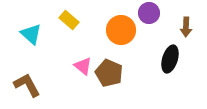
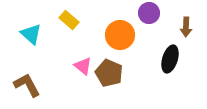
orange circle: moved 1 px left, 5 px down
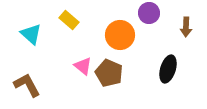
black ellipse: moved 2 px left, 10 px down
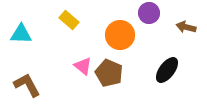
brown arrow: rotated 102 degrees clockwise
cyan triangle: moved 10 px left; rotated 40 degrees counterclockwise
black ellipse: moved 1 px left, 1 px down; rotated 20 degrees clockwise
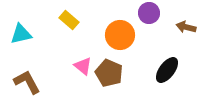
cyan triangle: rotated 15 degrees counterclockwise
brown L-shape: moved 3 px up
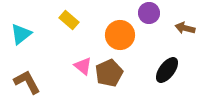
brown arrow: moved 1 px left, 1 px down
cyan triangle: rotated 25 degrees counterclockwise
brown pentagon: rotated 24 degrees clockwise
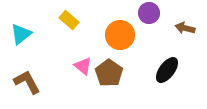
brown pentagon: rotated 12 degrees counterclockwise
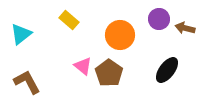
purple circle: moved 10 px right, 6 px down
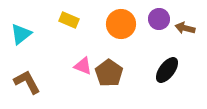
yellow rectangle: rotated 18 degrees counterclockwise
orange circle: moved 1 px right, 11 px up
pink triangle: rotated 18 degrees counterclockwise
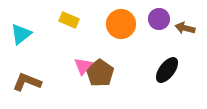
pink triangle: rotated 48 degrees clockwise
brown pentagon: moved 9 px left
brown L-shape: rotated 40 degrees counterclockwise
